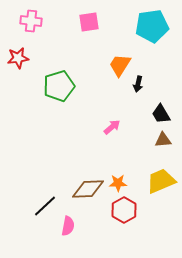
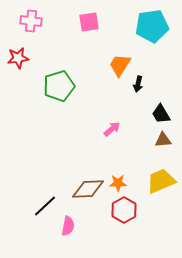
pink arrow: moved 2 px down
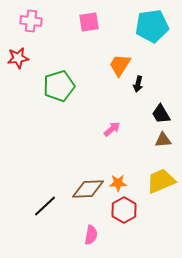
pink semicircle: moved 23 px right, 9 px down
